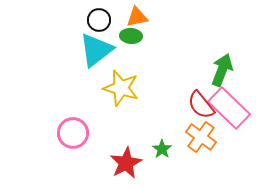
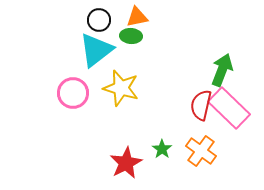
red semicircle: rotated 52 degrees clockwise
pink circle: moved 40 px up
orange cross: moved 14 px down
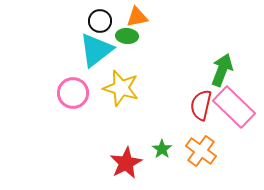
black circle: moved 1 px right, 1 px down
green ellipse: moved 4 px left
pink rectangle: moved 5 px right, 1 px up
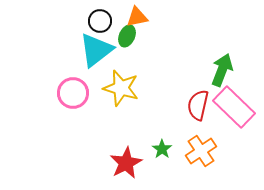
green ellipse: rotated 70 degrees counterclockwise
red semicircle: moved 3 px left
orange cross: rotated 20 degrees clockwise
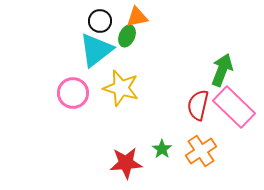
red star: rotated 24 degrees clockwise
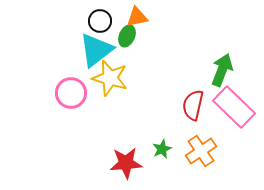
yellow star: moved 11 px left, 10 px up
pink circle: moved 2 px left
red semicircle: moved 5 px left
green star: rotated 12 degrees clockwise
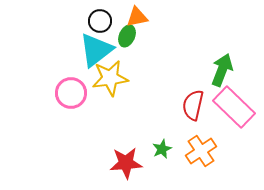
yellow star: rotated 24 degrees counterclockwise
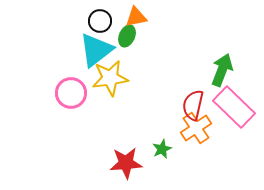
orange triangle: moved 1 px left
orange cross: moved 5 px left, 23 px up
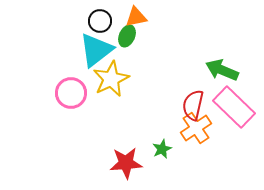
green arrow: rotated 88 degrees counterclockwise
yellow star: moved 1 px right, 1 px down; rotated 18 degrees counterclockwise
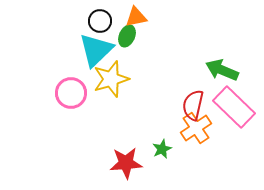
cyan triangle: rotated 6 degrees counterclockwise
yellow star: rotated 9 degrees clockwise
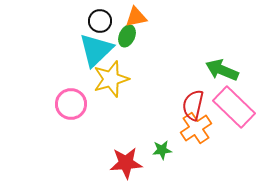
pink circle: moved 11 px down
green star: moved 1 px down; rotated 18 degrees clockwise
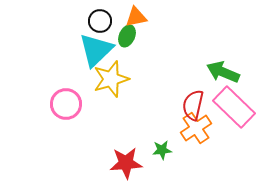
green arrow: moved 1 px right, 2 px down
pink circle: moved 5 px left
